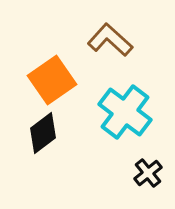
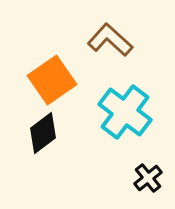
black cross: moved 5 px down
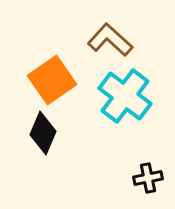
cyan cross: moved 16 px up
black diamond: rotated 30 degrees counterclockwise
black cross: rotated 28 degrees clockwise
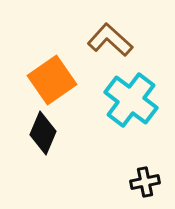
cyan cross: moved 6 px right, 4 px down
black cross: moved 3 px left, 4 px down
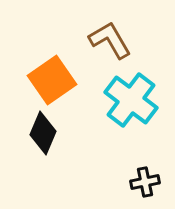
brown L-shape: rotated 18 degrees clockwise
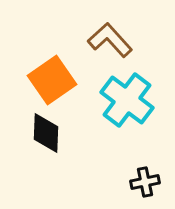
brown L-shape: rotated 12 degrees counterclockwise
cyan cross: moved 4 px left
black diamond: moved 3 px right; rotated 21 degrees counterclockwise
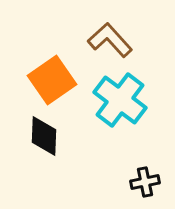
cyan cross: moved 7 px left
black diamond: moved 2 px left, 3 px down
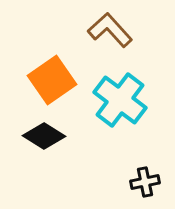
brown L-shape: moved 10 px up
black diamond: rotated 60 degrees counterclockwise
